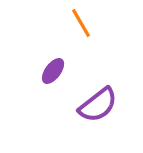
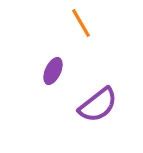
purple ellipse: rotated 12 degrees counterclockwise
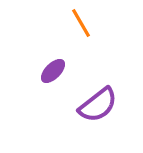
purple ellipse: rotated 20 degrees clockwise
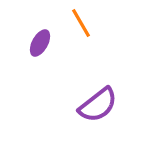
purple ellipse: moved 13 px left, 28 px up; rotated 16 degrees counterclockwise
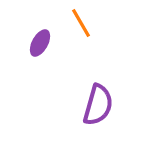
purple semicircle: rotated 36 degrees counterclockwise
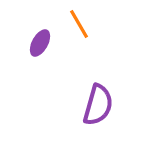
orange line: moved 2 px left, 1 px down
